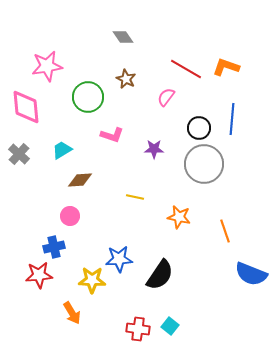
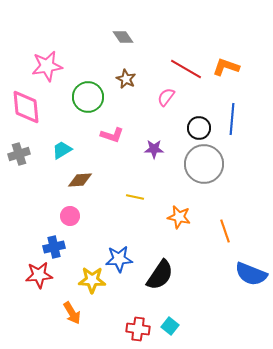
gray cross: rotated 30 degrees clockwise
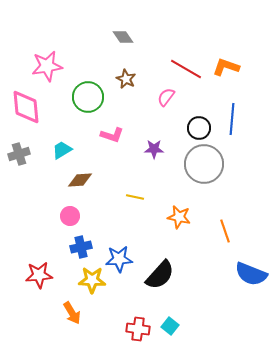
blue cross: moved 27 px right
black semicircle: rotated 8 degrees clockwise
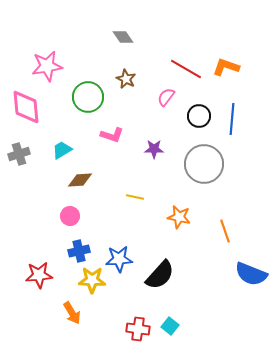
black circle: moved 12 px up
blue cross: moved 2 px left, 4 px down
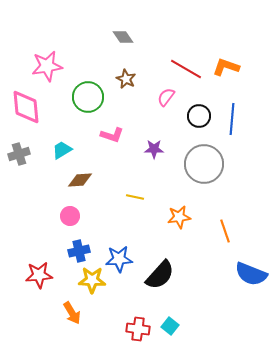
orange star: rotated 20 degrees counterclockwise
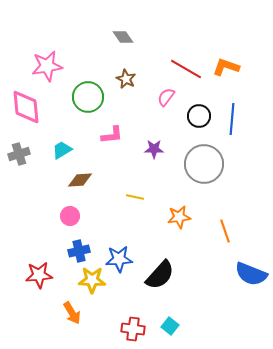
pink L-shape: rotated 25 degrees counterclockwise
red cross: moved 5 px left
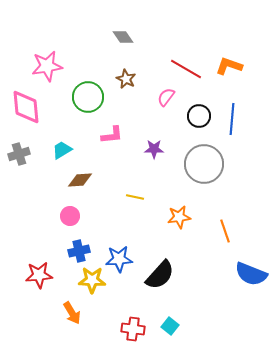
orange L-shape: moved 3 px right, 1 px up
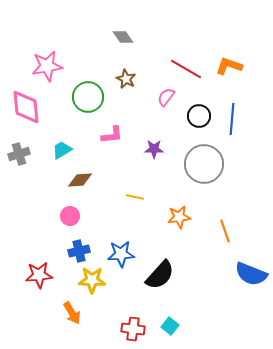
blue star: moved 2 px right, 5 px up
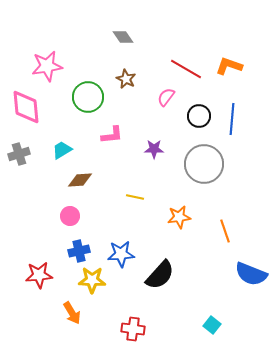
cyan square: moved 42 px right, 1 px up
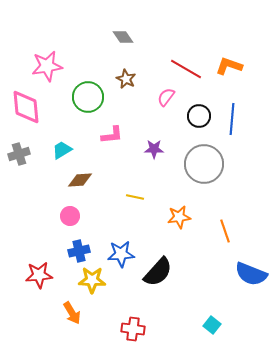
black semicircle: moved 2 px left, 3 px up
